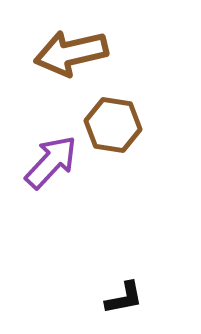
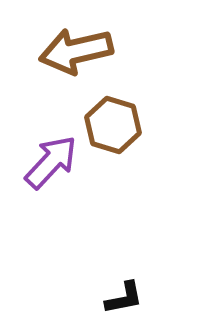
brown arrow: moved 5 px right, 2 px up
brown hexagon: rotated 8 degrees clockwise
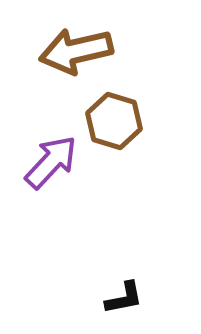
brown hexagon: moved 1 px right, 4 px up
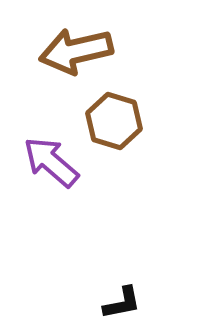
purple arrow: rotated 92 degrees counterclockwise
black L-shape: moved 2 px left, 5 px down
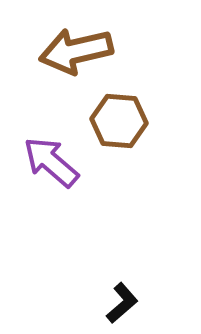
brown hexagon: moved 5 px right; rotated 12 degrees counterclockwise
black L-shape: rotated 30 degrees counterclockwise
